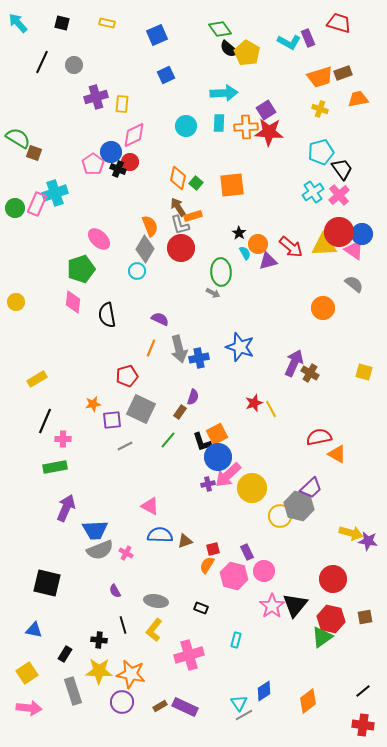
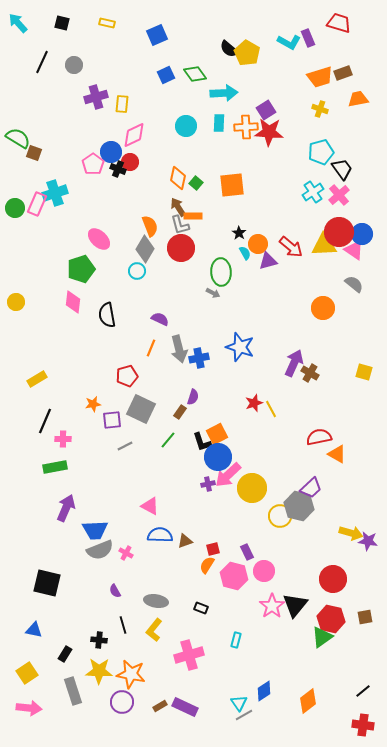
green diamond at (220, 29): moved 25 px left, 45 px down
orange rectangle at (193, 216): rotated 18 degrees clockwise
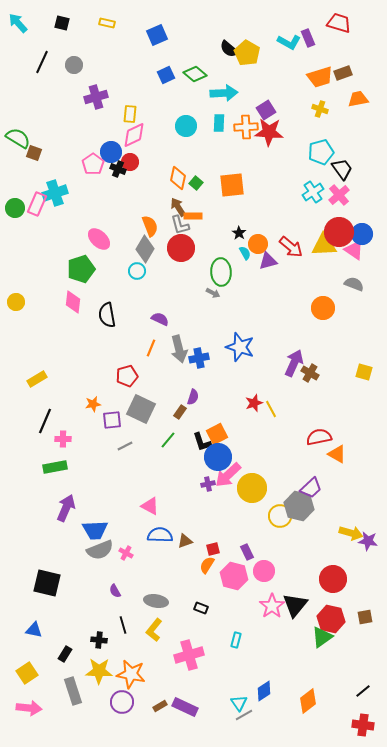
green diamond at (195, 74): rotated 15 degrees counterclockwise
yellow rectangle at (122, 104): moved 8 px right, 10 px down
gray semicircle at (354, 284): rotated 18 degrees counterclockwise
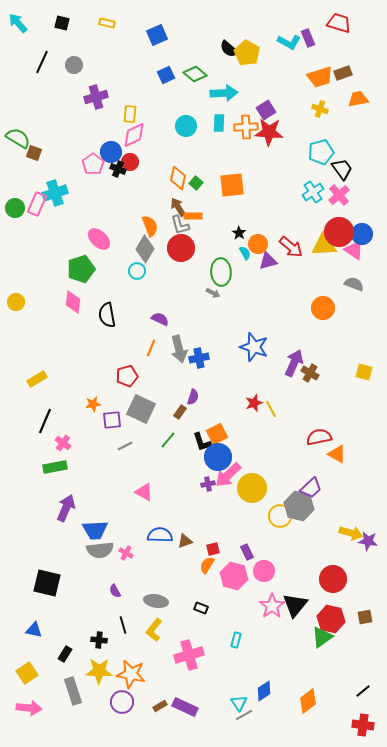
blue star at (240, 347): moved 14 px right
pink cross at (63, 439): moved 4 px down; rotated 35 degrees clockwise
pink triangle at (150, 506): moved 6 px left, 14 px up
gray semicircle at (100, 550): rotated 16 degrees clockwise
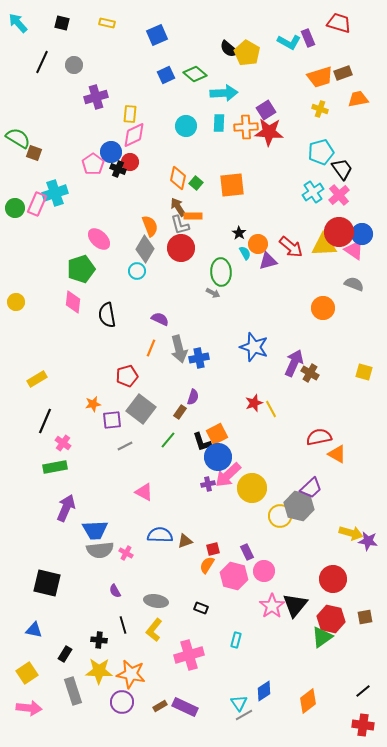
gray square at (141, 409): rotated 12 degrees clockwise
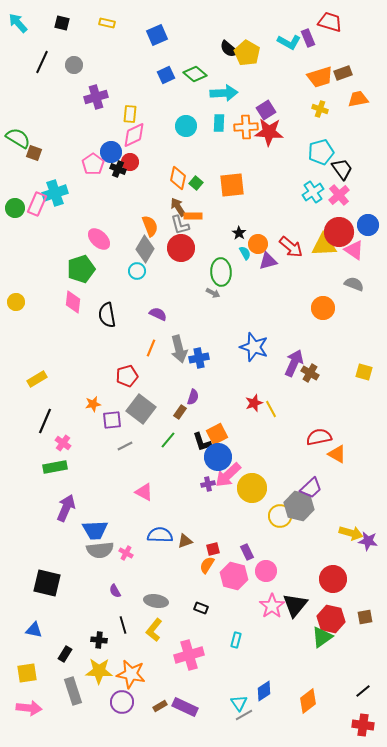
red trapezoid at (339, 23): moved 9 px left, 1 px up
blue circle at (362, 234): moved 6 px right, 9 px up
purple semicircle at (160, 319): moved 2 px left, 5 px up
pink circle at (264, 571): moved 2 px right
yellow square at (27, 673): rotated 25 degrees clockwise
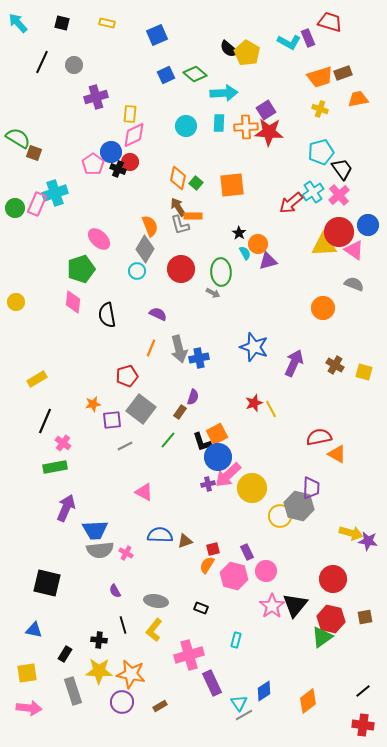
red arrow at (291, 247): moved 44 px up; rotated 100 degrees clockwise
red circle at (181, 248): moved 21 px down
brown cross at (310, 373): moved 25 px right, 8 px up
purple trapezoid at (311, 488): rotated 45 degrees counterclockwise
purple rectangle at (185, 707): moved 27 px right, 24 px up; rotated 40 degrees clockwise
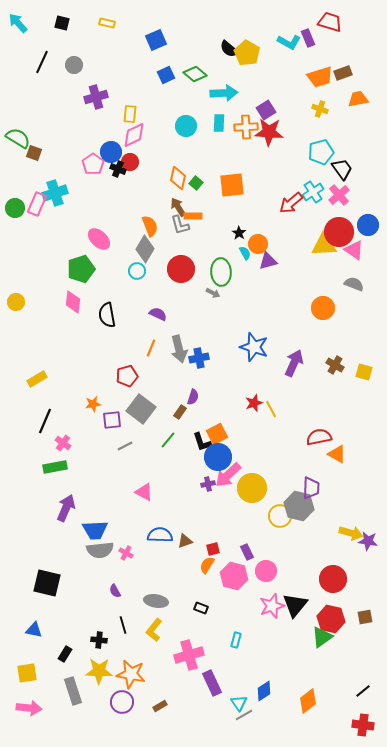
blue square at (157, 35): moved 1 px left, 5 px down
pink star at (272, 606): rotated 15 degrees clockwise
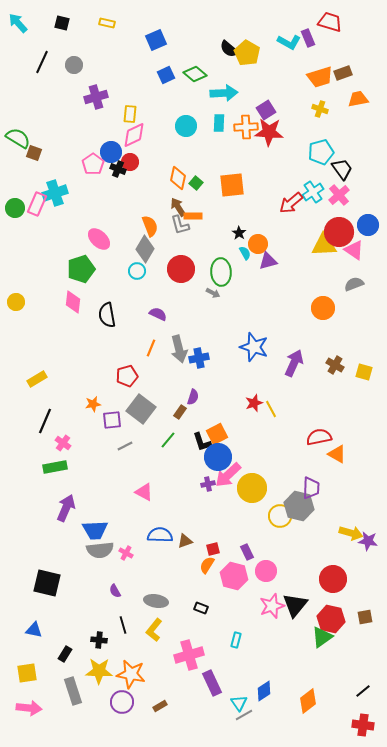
gray semicircle at (354, 284): rotated 42 degrees counterclockwise
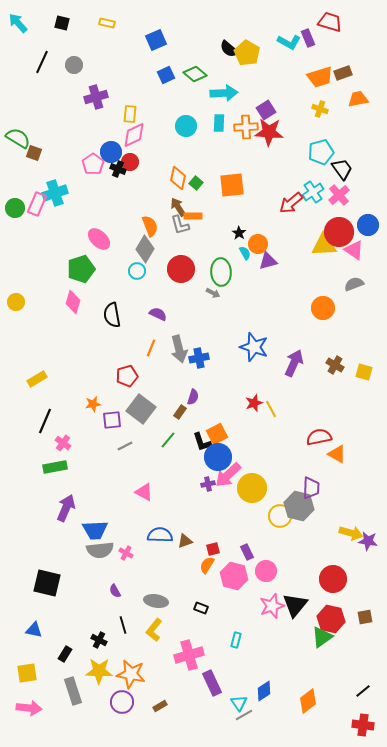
pink diamond at (73, 302): rotated 10 degrees clockwise
black semicircle at (107, 315): moved 5 px right
black cross at (99, 640): rotated 21 degrees clockwise
